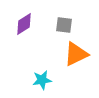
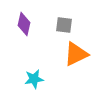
purple diamond: rotated 45 degrees counterclockwise
cyan star: moved 8 px left, 1 px up
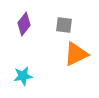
purple diamond: rotated 25 degrees clockwise
cyan star: moved 11 px left, 3 px up
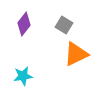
gray square: rotated 24 degrees clockwise
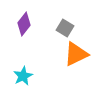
gray square: moved 1 px right, 3 px down
cyan star: rotated 18 degrees counterclockwise
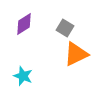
purple diamond: rotated 20 degrees clockwise
cyan star: rotated 24 degrees counterclockwise
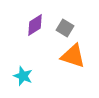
purple diamond: moved 11 px right, 1 px down
orange triangle: moved 3 px left, 2 px down; rotated 44 degrees clockwise
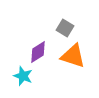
purple diamond: moved 3 px right, 27 px down
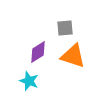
gray square: rotated 36 degrees counterclockwise
cyan star: moved 6 px right, 5 px down
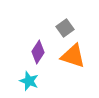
gray square: rotated 30 degrees counterclockwise
purple diamond: rotated 25 degrees counterclockwise
